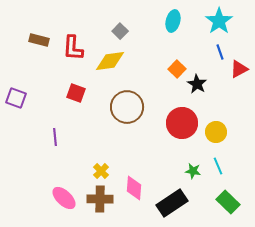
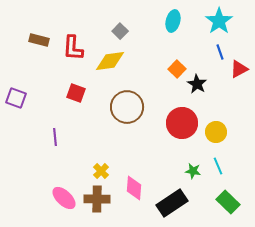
brown cross: moved 3 px left
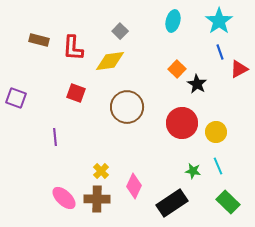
pink diamond: moved 2 px up; rotated 20 degrees clockwise
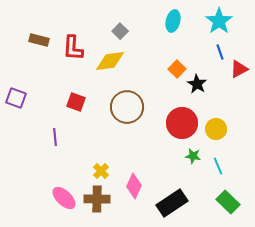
red square: moved 9 px down
yellow circle: moved 3 px up
green star: moved 15 px up
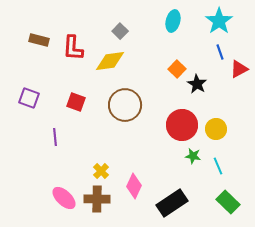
purple square: moved 13 px right
brown circle: moved 2 px left, 2 px up
red circle: moved 2 px down
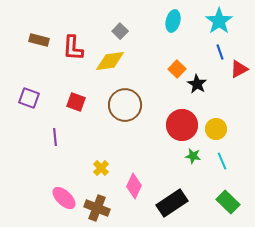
cyan line: moved 4 px right, 5 px up
yellow cross: moved 3 px up
brown cross: moved 9 px down; rotated 20 degrees clockwise
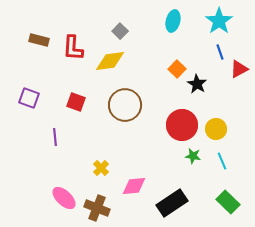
pink diamond: rotated 60 degrees clockwise
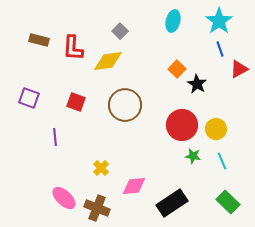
blue line: moved 3 px up
yellow diamond: moved 2 px left
